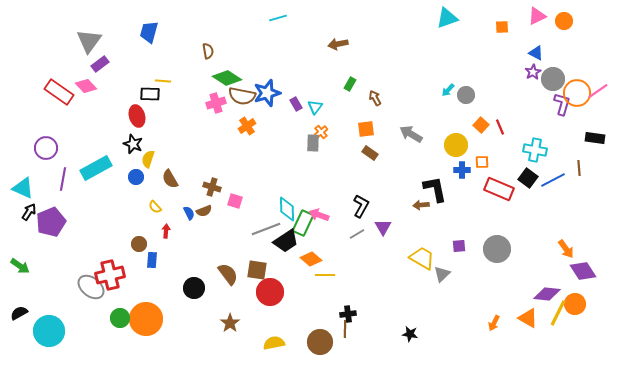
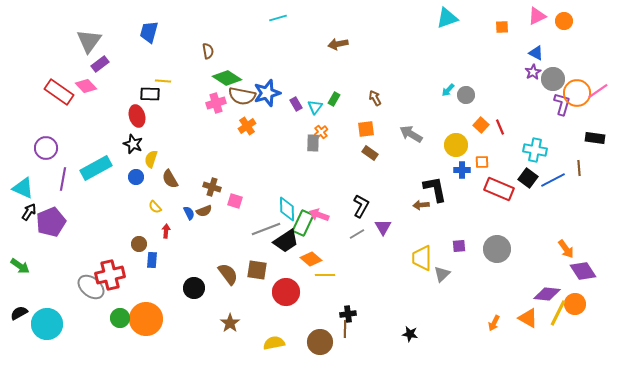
green rectangle at (350, 84): moved 16 px left, 15 px down
yellow semicircle at (148, 159): moved 3 px right
yellow trapezoid at (422, 258): rotated 120 degrees counterclockwise
red circle at (270, 292): moved 16 px right
cyan circle at (49, 331): moved 2 px left, 7 px up
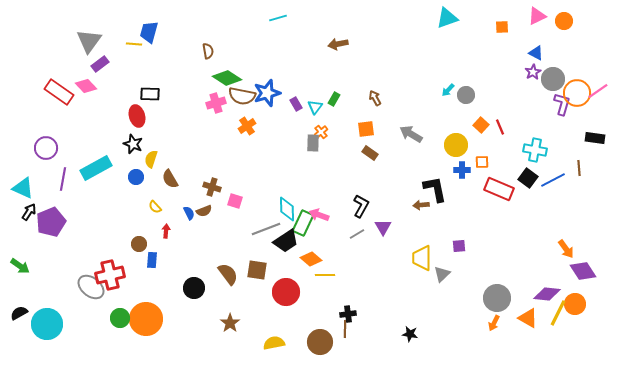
yellow line at (163, 81): moved 29 px left, 37 px up
gray circle at (497, 249): moved 49 px down
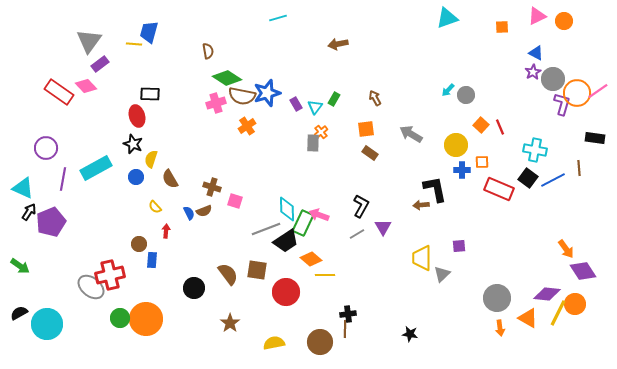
orange arrow at (494, 323): moved 6 px right, 5 px down; rotated 35 degrees counterclockwise
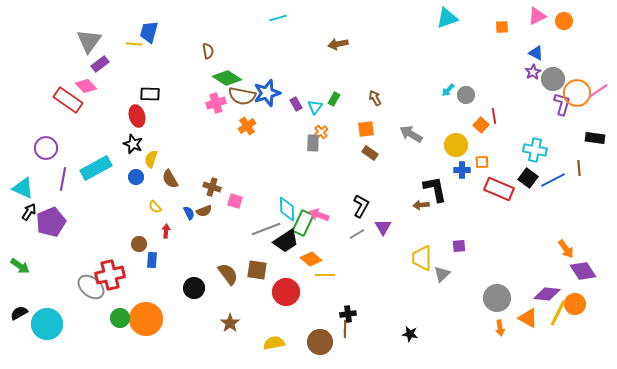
red rectangle at (59, 92): moved 9 px right, 8 px down
red line at (500, 127): moved 6 px left, 11 px up; rotated 14 degrees clockwise
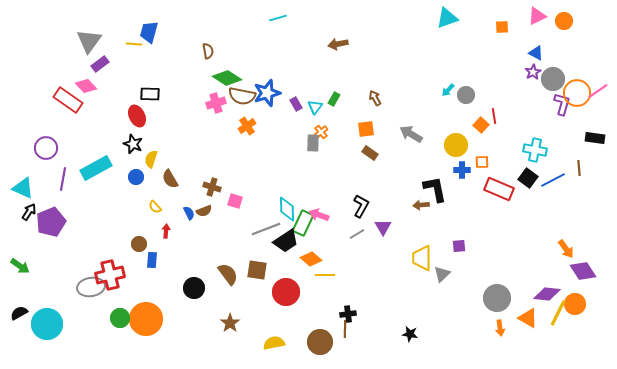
red ellipse at (137, 116): rotated 10 degrees counterclockwise
gray ellipse at (91, 287): rotated 48 degrees counterclockwise
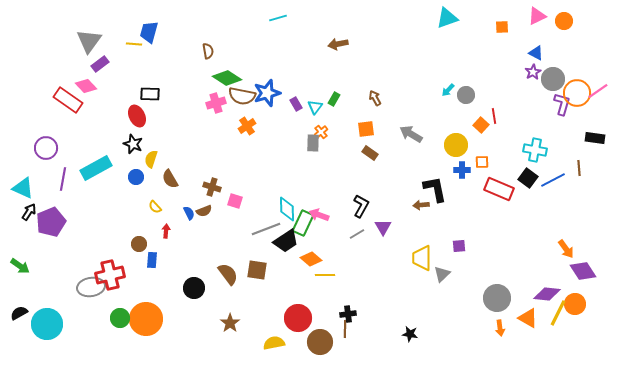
red circle at (286, 292): moved 12 px right, 26 px down
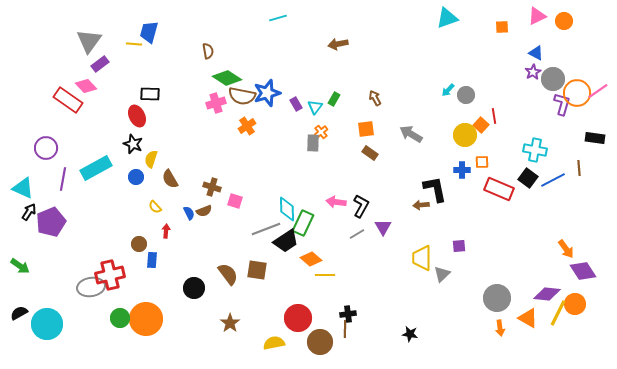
yellow circle at (456, 145): moved 9 px right, 10 px up
pink arrow at (319, 215): moved 17 px right, 13 px up; rotated 12 degrees counterclockwise
